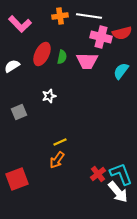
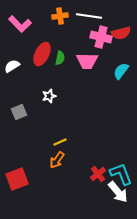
red semicircle: moved 1 px left
green semicircle: moved 2 px left, 1 px down
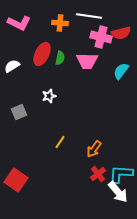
orange cross: moved 7 px down; rotated 14 degrees clockwise
pink L-shape: moved 1 px left, 1 px up; rotated 20 degrees counterclockwise
yellow line: rotated 32 degrees counterclockwise
orange arrow: moved 37 px right, 11 px up
cyan L-shape: rotated 65 degrees counterclockwise
red square: moved 1 px left, 1 px down; rotated 35 degrees counterclockwise
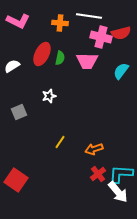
pink L-shape: moved 1 px left, 2 px up
orange arrow: rotated 36 degrees clockwise
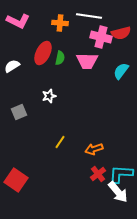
red ellipse: moved 1 px right, 1 px up
